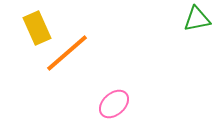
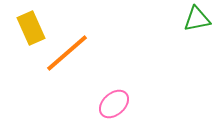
yellow rectangle: moved 6 px left
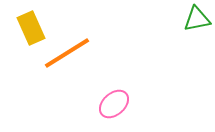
orange line: rotated 9 degrees clockwise
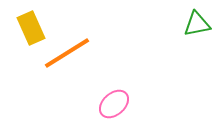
green triangle: moved 5 px down
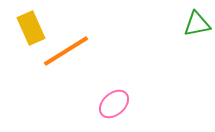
orange line: moved 1 px left, 2 px up
